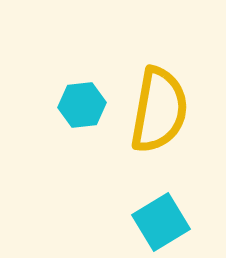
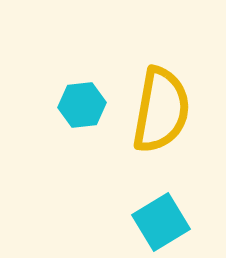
yellow semicircle: moved 2 px right
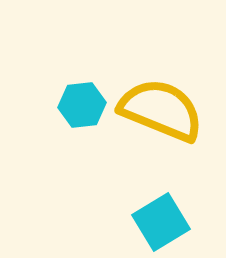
yellow semicircle: rotated 78 degrees counterclockwise
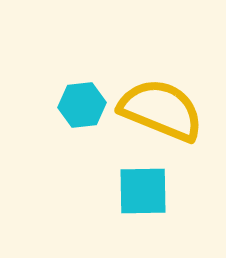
cyan square: moved 18 px left, 31 px up; rotated 30 degrees clockwise
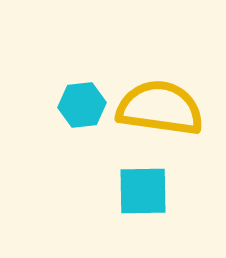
yellow semicircle: moved 1 px left, 2 px up; rotated 14 degrees counterclockwise
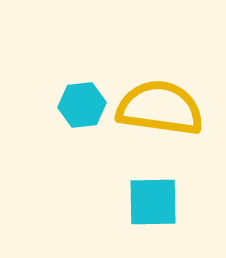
cyan square: moved 10 px right, 11 px down
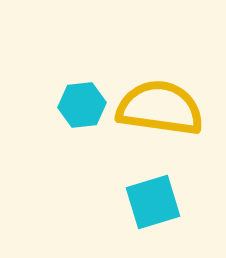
cyan square: rotated 16 degrees counterclockwise
